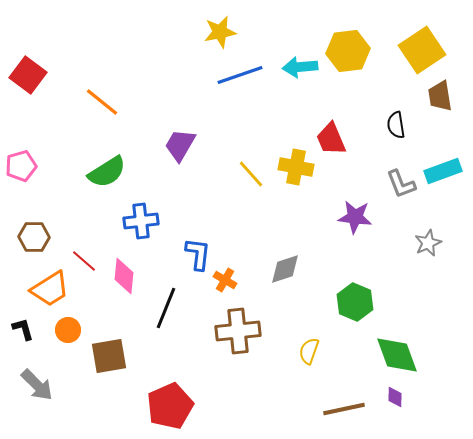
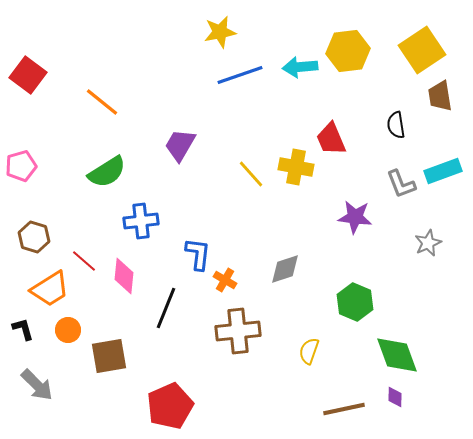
brown hexagon: rotated 16 degrees clockwise
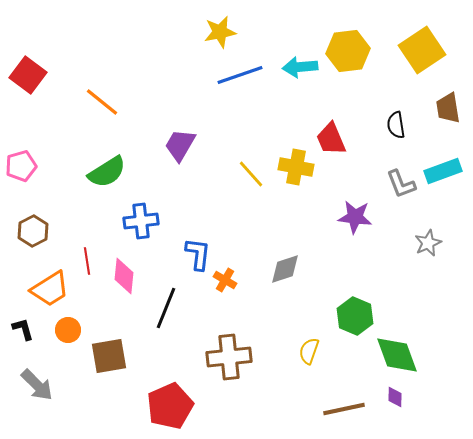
brown trapezoid: moved 8 px right, 12 px down
brown hexagon: moved 1 px left, 6 px up; rotated 16 degrees clockwise
red line: moved 3 px right; rotated 40 degrees clockwise
green hexagon: moved 14 px down
brown cross: moved 9 px left, 26 px down
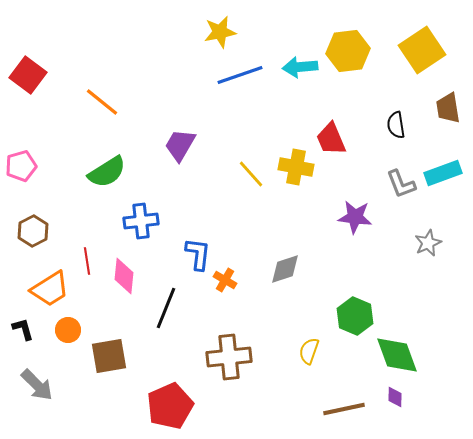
cyan rectangle: moved 2 px down
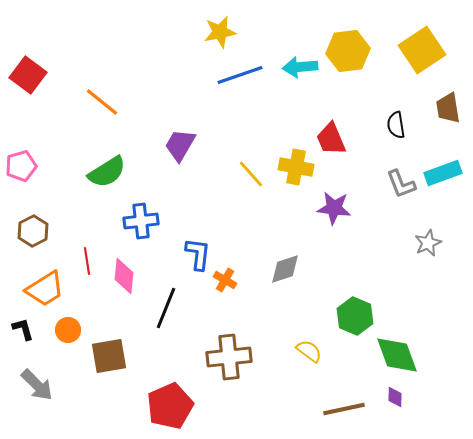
purple star: moved 21 px left, 9 px up
orange trapezoid: moved 5 px left
yellow semicircle: rotated 108 degrees clockwise
